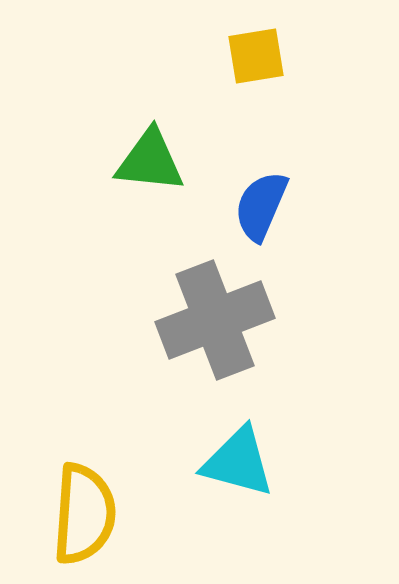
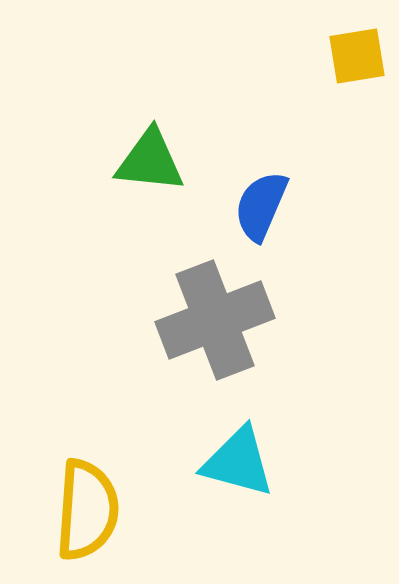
yellow square: moved 101 px right
yellow semicircle: moved 3 px right, 4 px up
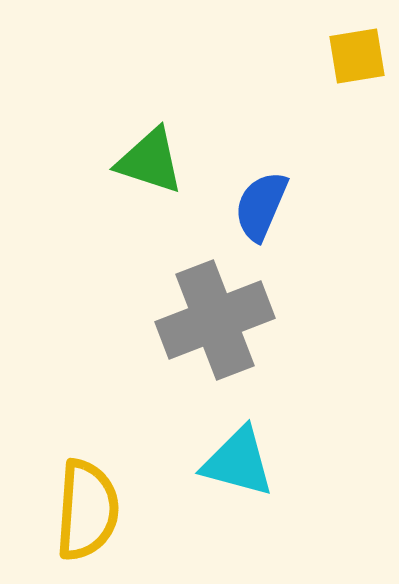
green triangle: rotated 12 degrees clockwise
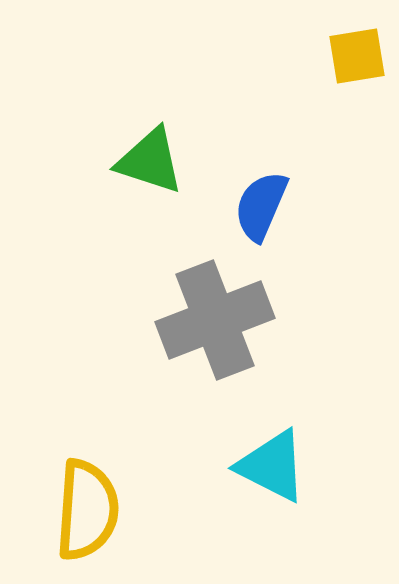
cyan triangle: moved 34 px right, 4 px down; rotated 12 degrees clockwise
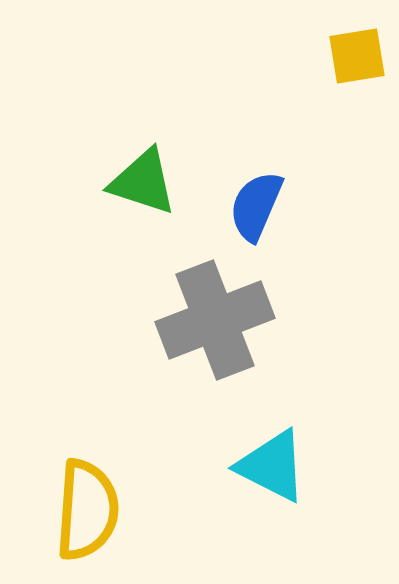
green triangle: moved 7 px left, 21 px down
blue semicircle: moved 5 px left
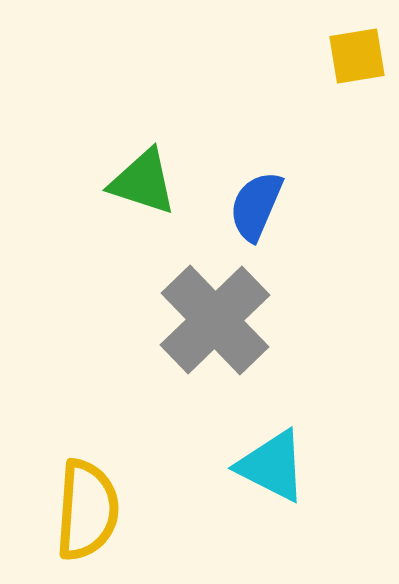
gray cross: rotated 23 degrees counterclockwise
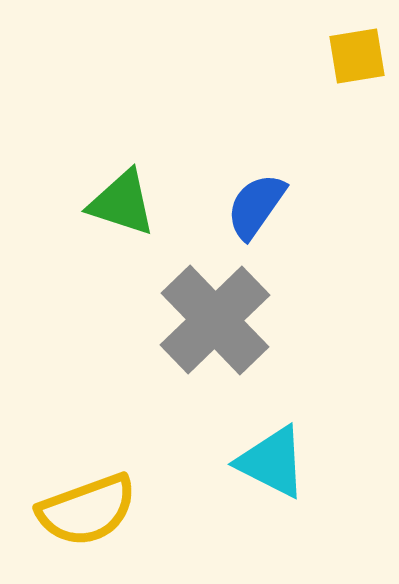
green triangle: moved 21 px left, 21 px down
blue semicircle: rotated 12 degrees clockwise
cyan triangle: moved 4 px up
yellow semicircle: rotated 66 degrees clockwise
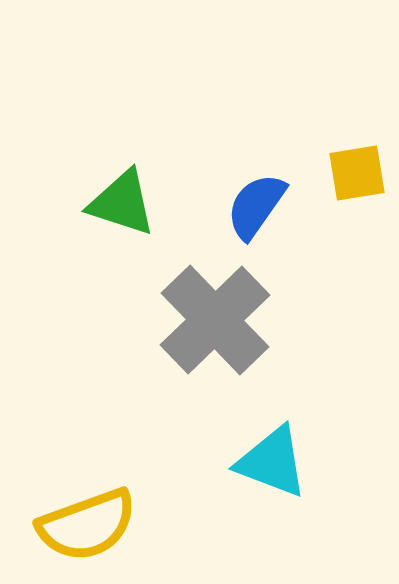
yellow square: moved 117 px down
cyan triangle: rotated 6 degrees counterclockwise
yellow semicircle: moved 15 px down
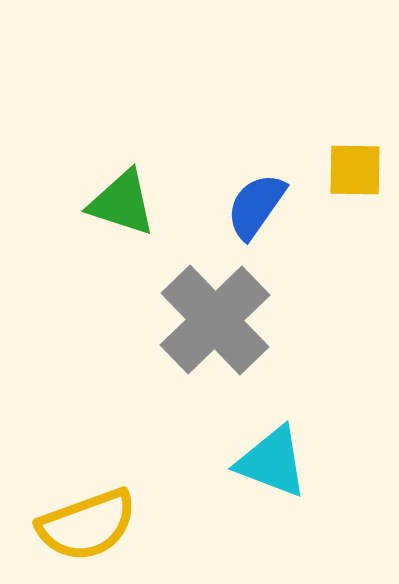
yellow square: moved 2 px left, 3 px up; rotated 10 degrees clockwise
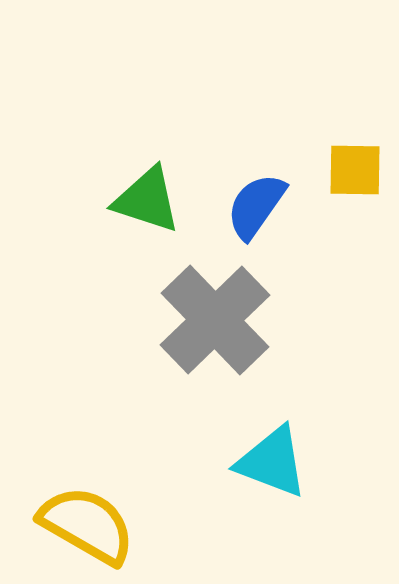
green triangle: moved 25 px right, 3 px up
yellow semicircle: rotated 130 degrees counterclockwise
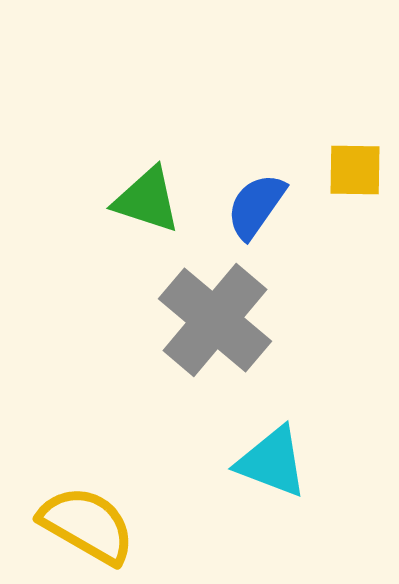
gray cross: rotated 6 degrees counterclockwise
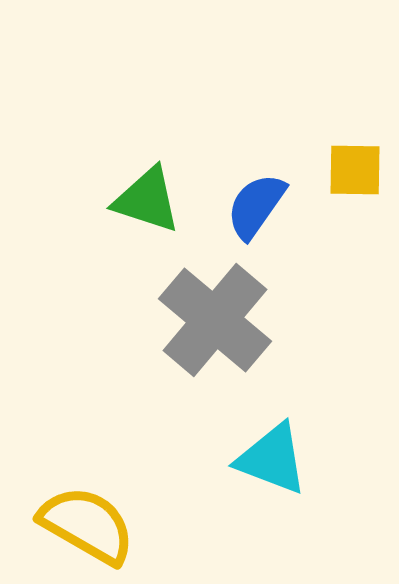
cyan triangle: moved 3 px up
